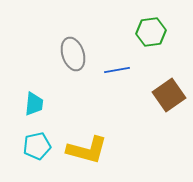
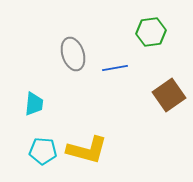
blue line: moved 2 px left, 2 px up
cyan pentagon: moved 6 px right, 5 px down; rotated 16 degrees clockwise
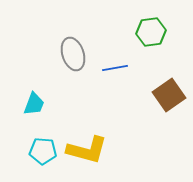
cyan trapezoid: rotated 15 degrees clockwise
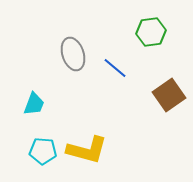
blue line: rotated 50 degrees clockwise
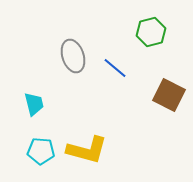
green hexagon: rotated 8 degrees counterclockwise
gray ellipse: moved 2 px down
brown square: rotated 28 degrees counterclockwise
cyan trapezoid: rotated 35 degrees counterclockwise
cyan pentagon: moved 2 px left
